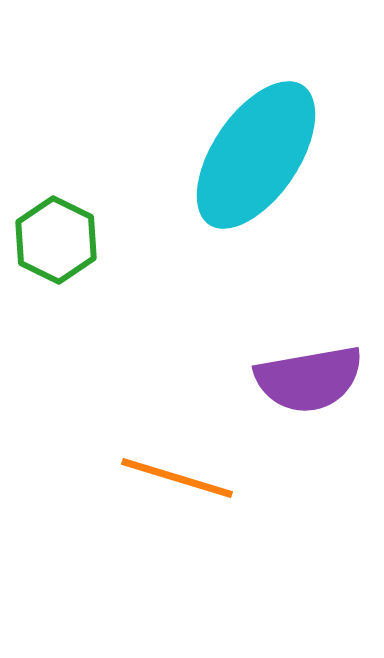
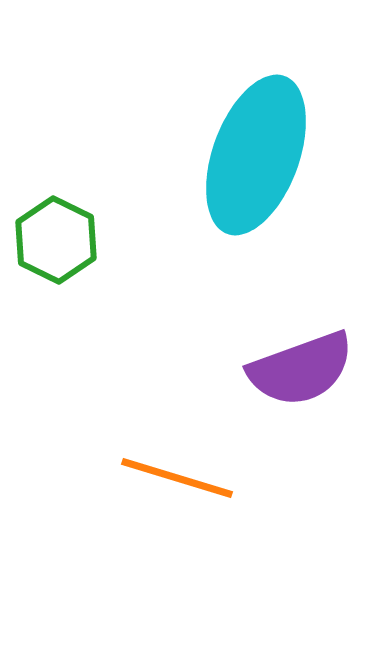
cyan ellipse: rotated 14 degrees counterclockwise
purple semicircle: moved 8 px left, 10 px up; rotated 10 degrees counterclockwise
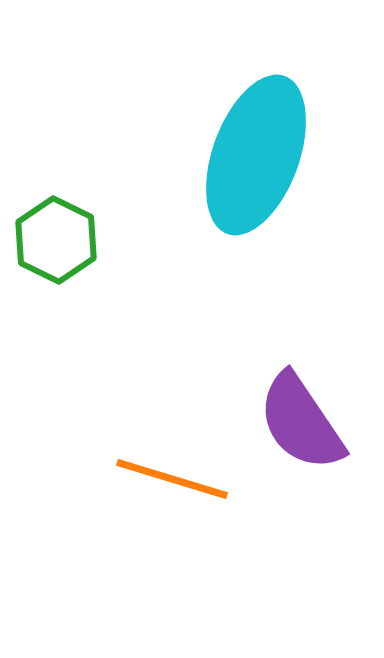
purple semicircle: moved 53 px down; rotated 76 degrees clockwise
orange line: moved 5 px left, 1 px down
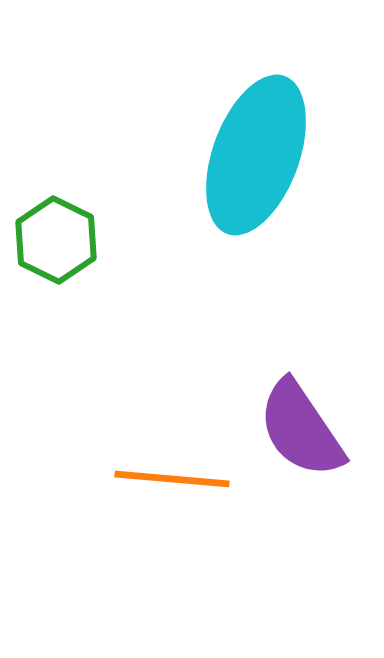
purple semicircle: moved 7 px down
orange line: rotated 12 degrees counterclockwise
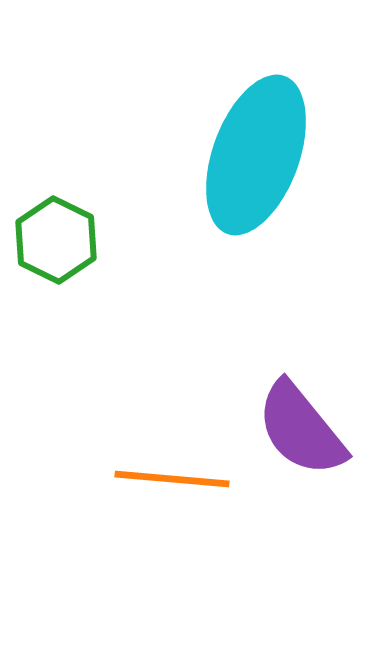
purple semicircle: rotated 5 degrees counterclockwise
